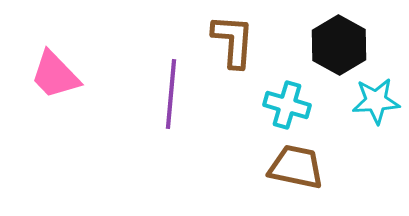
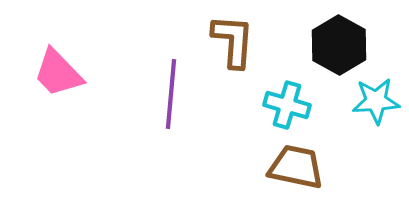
pink trapezoid: moved 3 px right, 2 px up
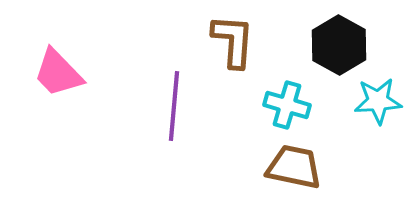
purple line: moved 3 px right, 12 px down
cyan star: moved 2 px right
brown trapezoid: moved 2 px left
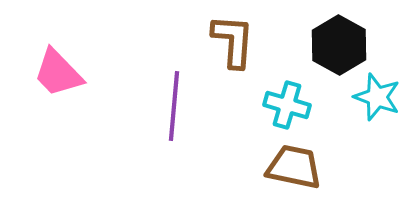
cyan star: moved 1 px left, 4 px up; rotated 24 degrees clockwise
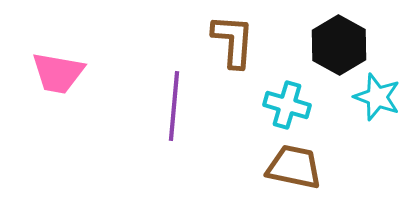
pink trapezoid: rotated 36 degrees counterclockwise
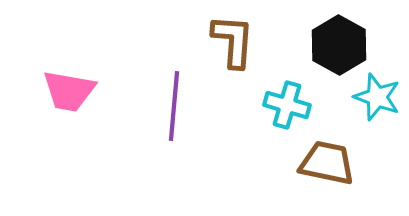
pink trapezoid: moved 11 px right, 18 px down
brown trapezoid: moved 33 px right, 4 px up
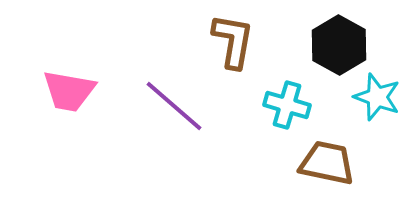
brown L-shape: rotated 6 degrees clockwise
purple line: rotated 54 degrees counterclockwise
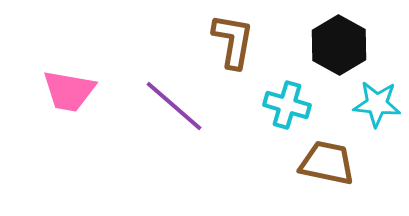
cyan star: moved 7 px down; rotated 15 degrees counterclockwise
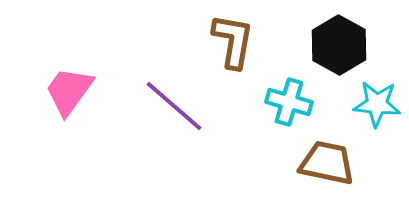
pink trapezoid: rotated 116 degrees clockwise
cyan cross: moved 2 px right, 3 px up
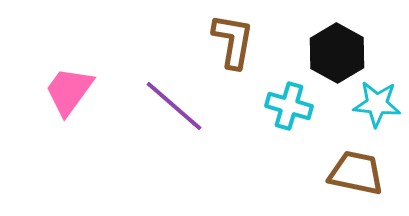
black hexagon: moved 2 px left, 8 px down
cyan cross: moved 4 px down
brown trapezoid: moved 29 px right, 10 px down
